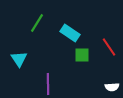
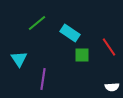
green line: rotated 18 degrees clockwise
purple line: moved 5 px left, 5 px up; rotated 10 degrees clockwise
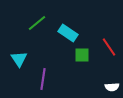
cyan rectangle: moved 2 px left
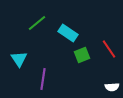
red line: moved 2 px down
green square: rotated 21 degrees counterclockwise
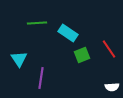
green line: rotated 36 degrees clockwise
purple line: moved 2 px left, 1 px up
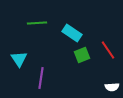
cyan rectangle: moved 4 px right
red line: moved 1 px left, 1 px down
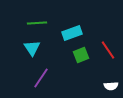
cyan rectangle: rotated 54 degrees counterclockwise
green square: moved 1 px left
cyan triangle: moved 13 px right, 11 px up
purple line: rotated 25 degrees clockwise
white semicircle: moved 1 px left, 1 px up
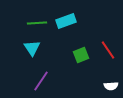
cyan rectangle: moved 6 px left, 12 px up
purple line: moved 3 px down
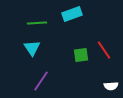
cyan rectangle: moved 6 px right, 7 px up
red line: moved 4 px left
green square: rotated 14 degrees clockwise
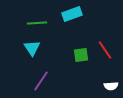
red line: moved 1 px right
